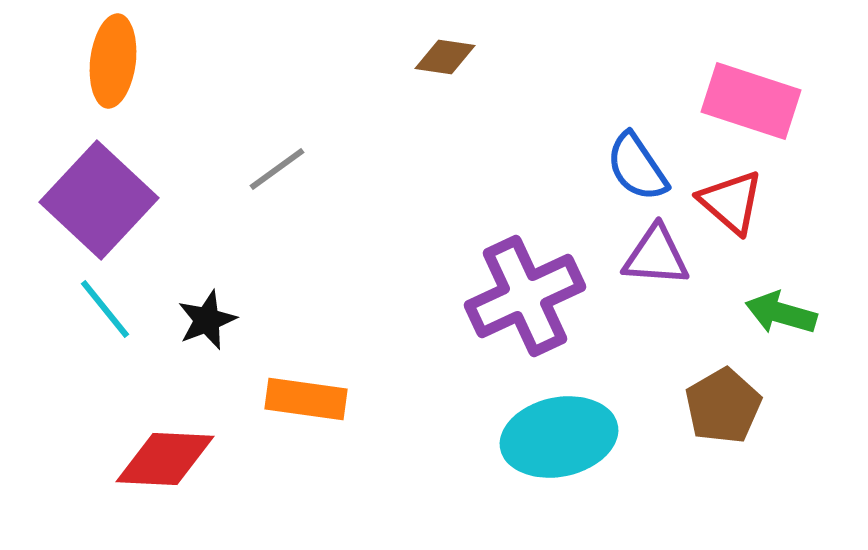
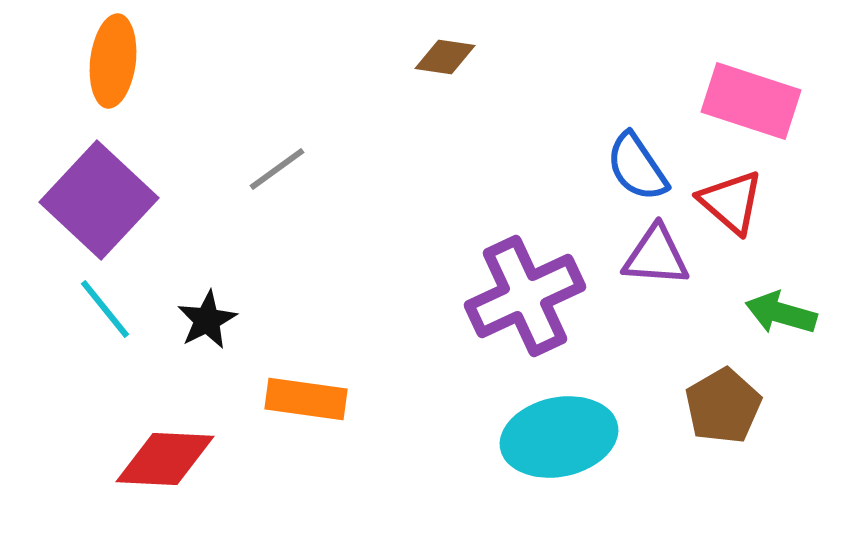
black star: rotated 6 degrees counterclockwise
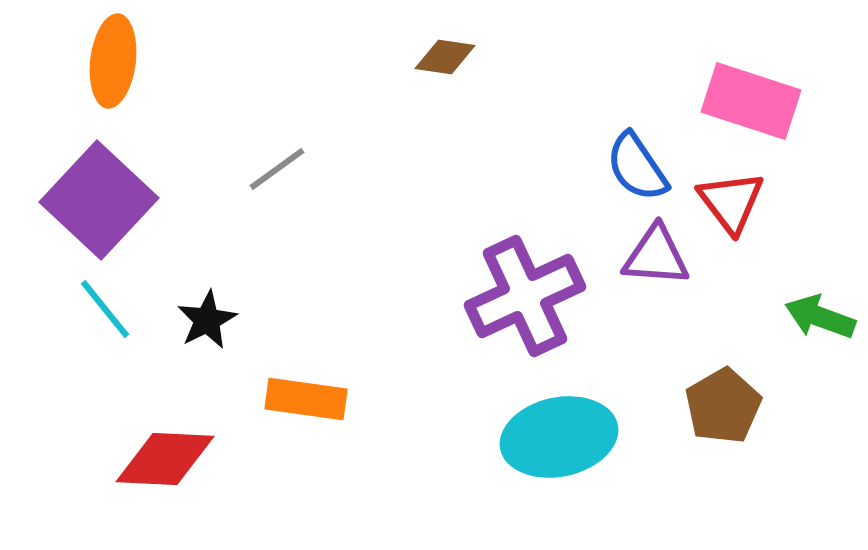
red triangle: rotated 12 degrees clockwise
green arrow: moved 39 px right, 4 px down; rotated 4 degrees clockwise
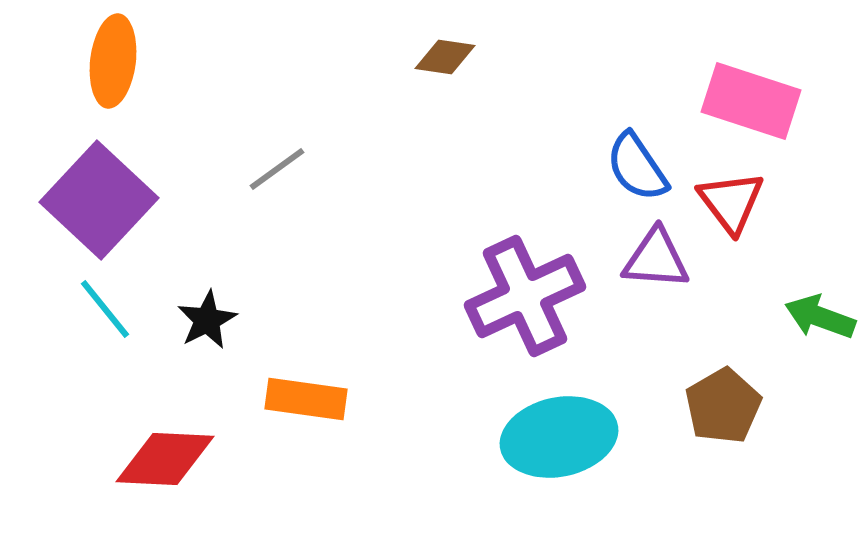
purple triangle: moved 3 px down
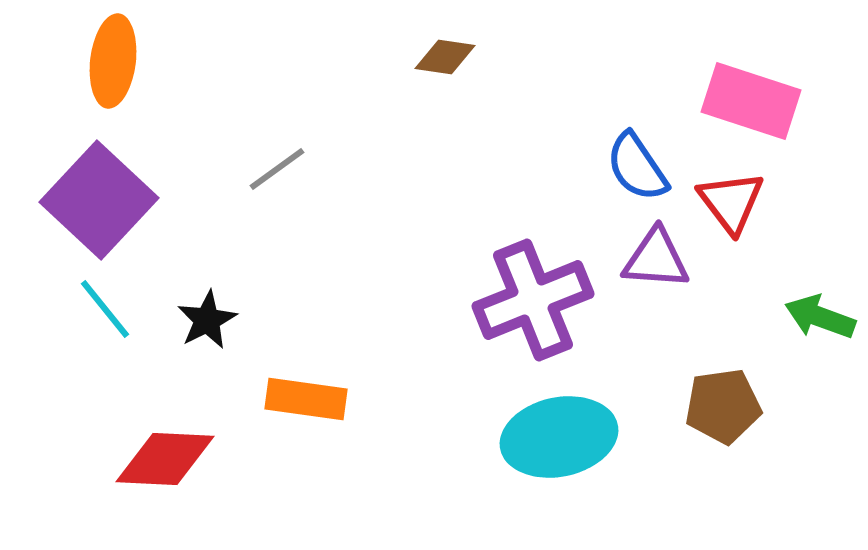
purple cross: moved 8 px right, 4 px down; rotated 3 degrees clockwise
brown pentagon: rotated 22 degrees clockwise
